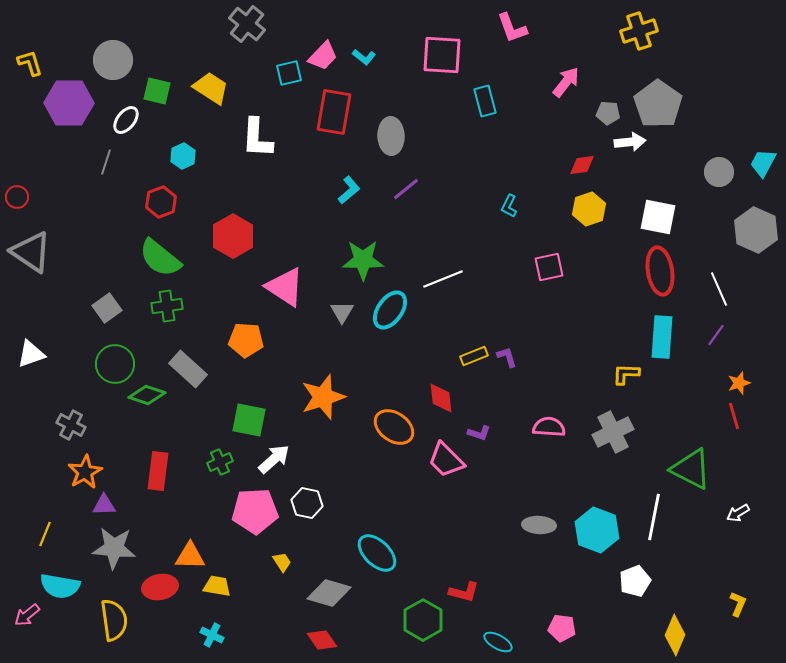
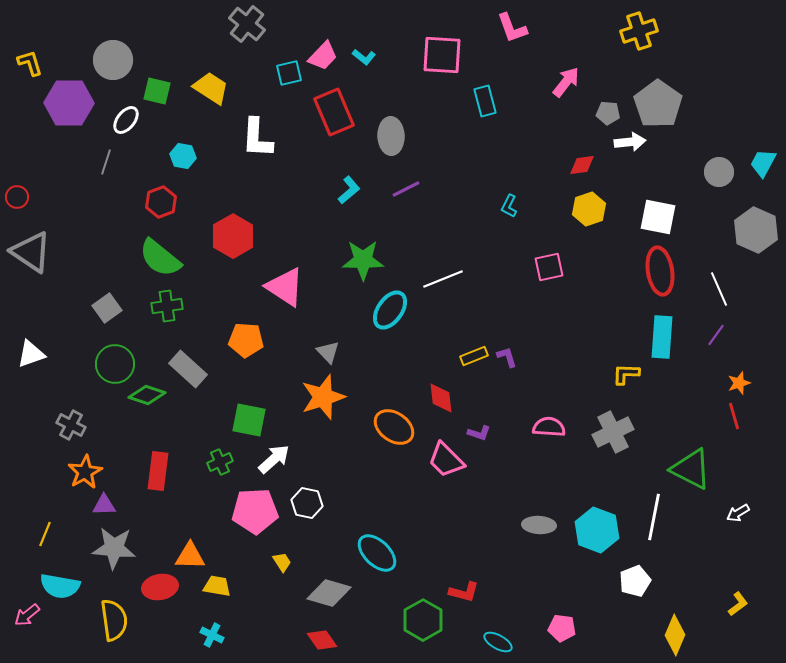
red rectangle at (334, 112): rotated 33 degrees counterclockwise
cyan hexagon at (183, 156): rotated 25 degrees counterclockwise
purple line at (406, 189): rotated 12 degrees clockwise
gray triangle at (342, 312): moved 14 px left, 40 px down; rotated 15 degrees counterclockwise
yellow L-shape at (738, 604): rotated 30 degrees clockwise
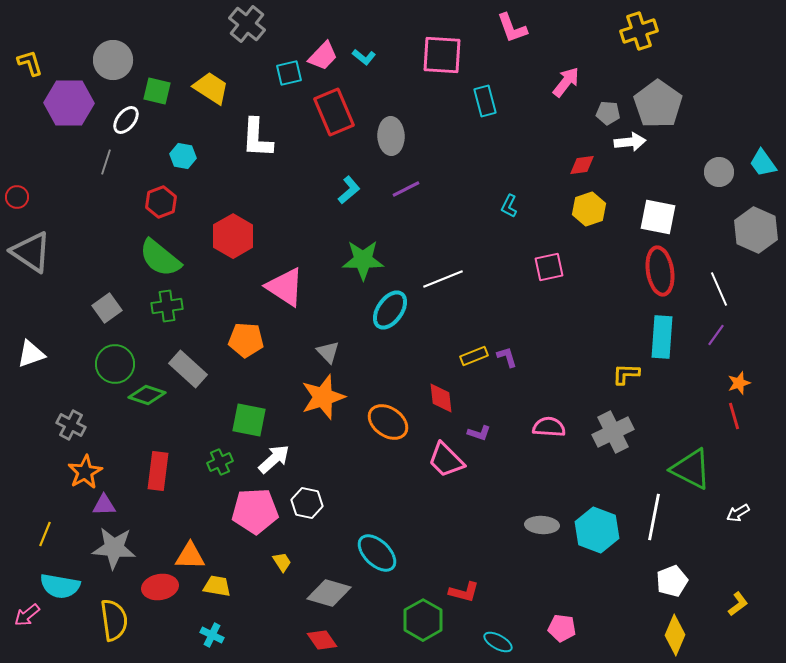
cyan trapezoid at (763, 163): rotated 64 degrees counterclockwise
orange ellipse at (394, 427): moved 6 px left, 5 px up
gray ellipse at (539, 525): moved 3 px right
white pentagon at (635, 581): moved 37 px right
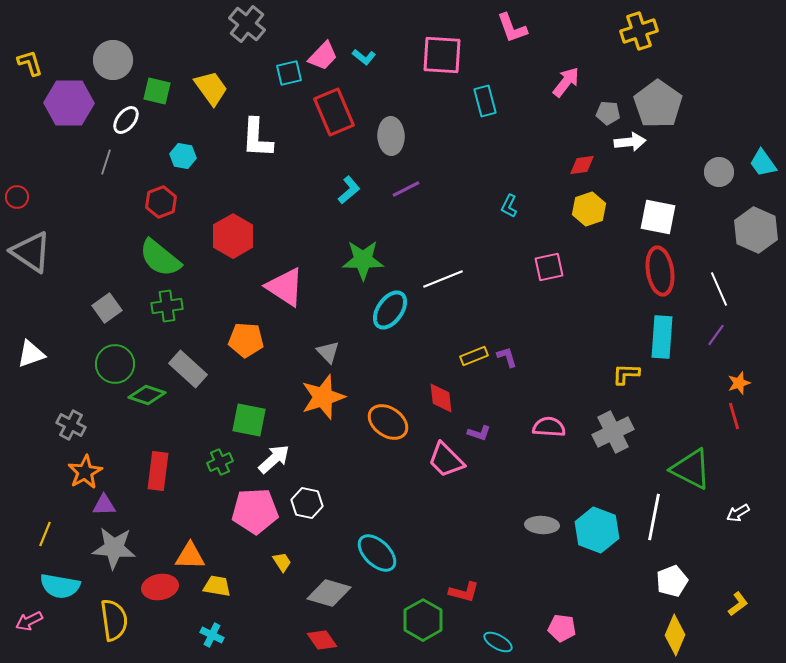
yellow trapezoid at (211, 88): rotated 21 degrees clockwise
pink arrow at (27, 615): moved 2 px right, 6 px down; rotated 12 degrees clockwise
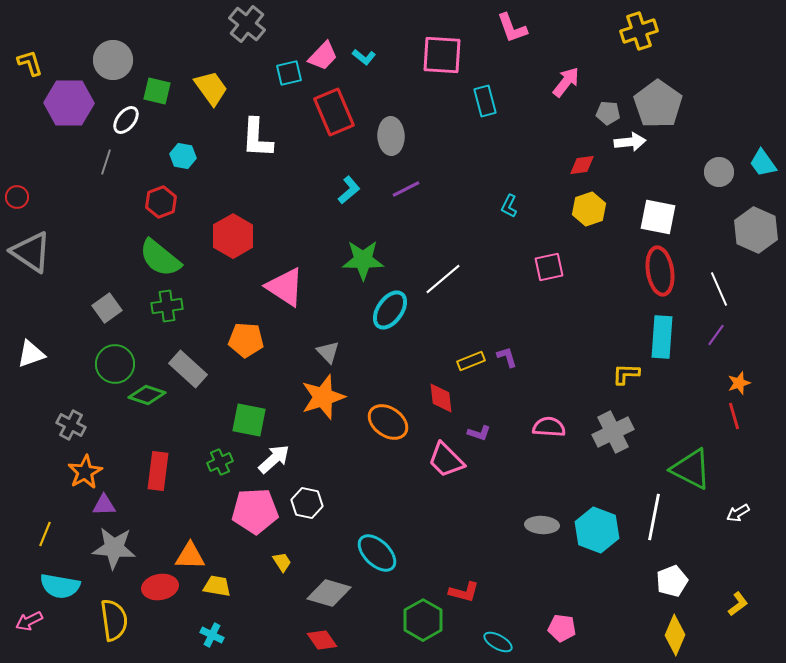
white line at (443, 279): rotated 18 degrees counterclockwise
yellow rectangle at (474, 356): moved 3 px left, 5 px down
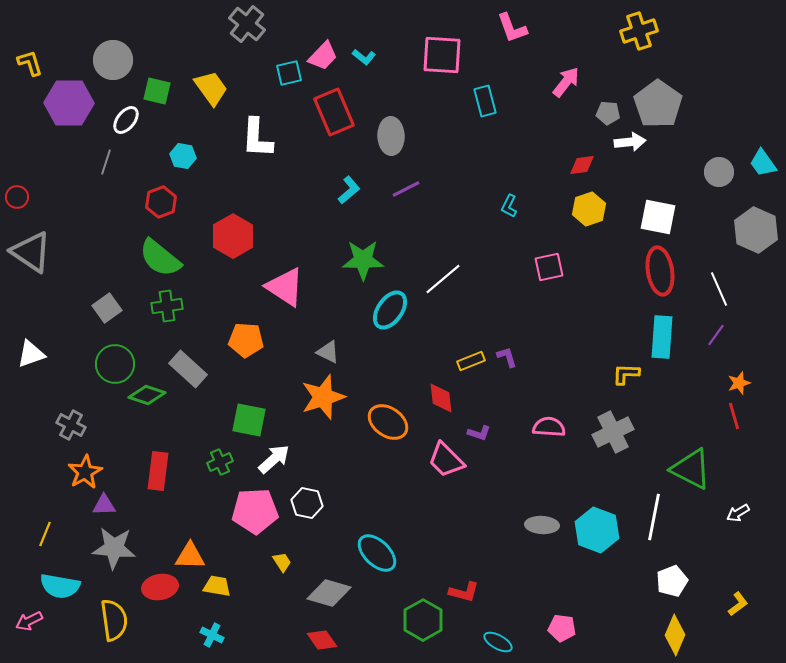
gray triangle at (328, 352): rotated 20 degrees counterclockwise
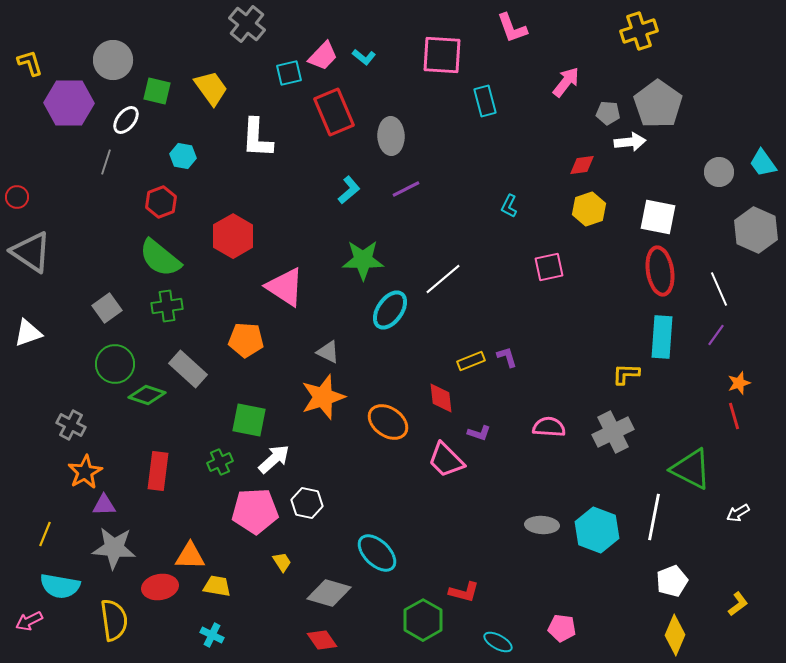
white triangle at (31, 354): moved 3 px left, 21 px up
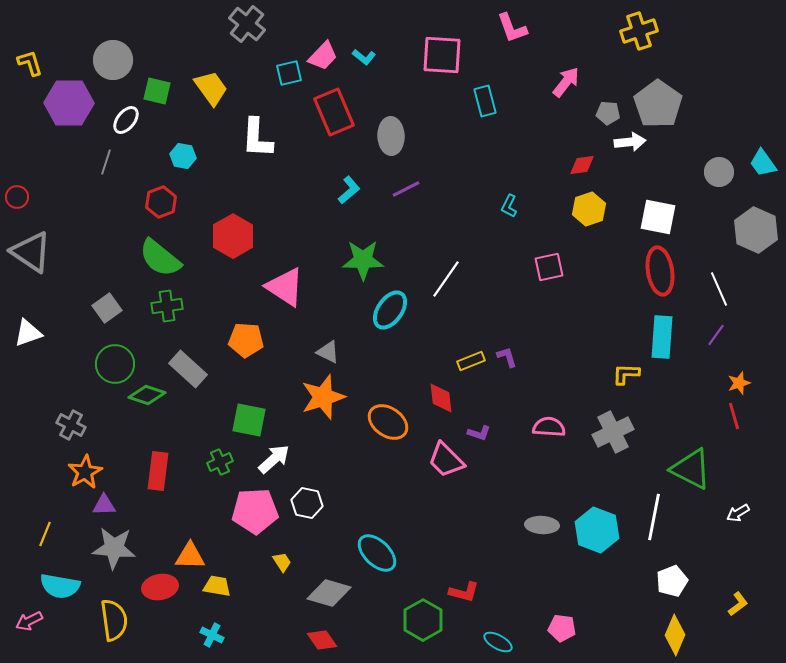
white line at (443, 279): moved 3 px right; rotated 15 degrees counterclockwise
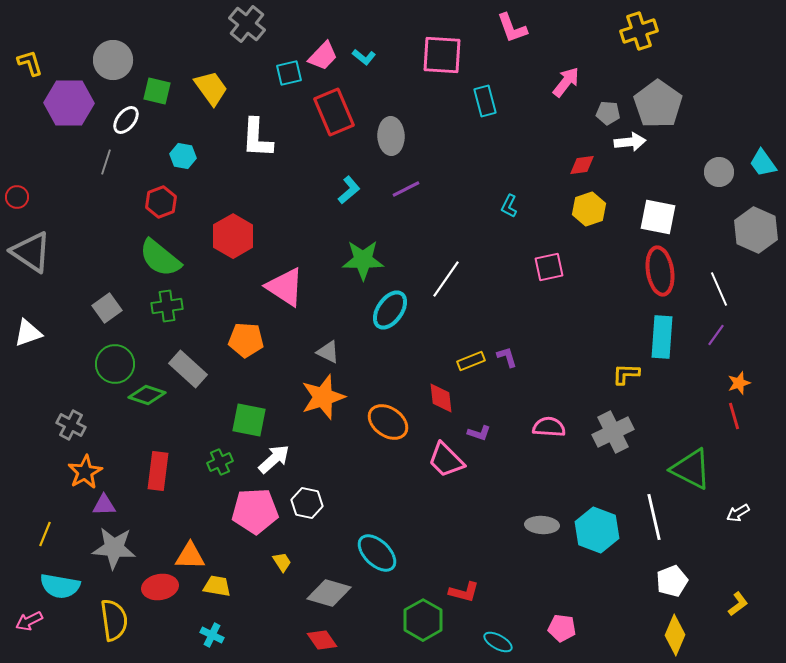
white line at (654, 517): rotated 24 degrees counterclockwise
